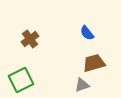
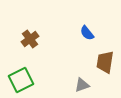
brown trapezoid: moved 11 px right, 1 px up; rotated 65 degrees counterclockwise
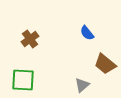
brown trapezoid: moved 2 px down; rotated 60 degrees counterclockwise
green square: moved 2 px right; rotated 30 degrees clockwise
gray triangle: rotated 21 degrees counterclockwise
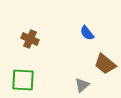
brown cross: rotated 30 degrees counterclockwise
